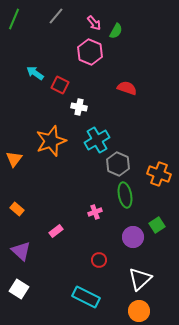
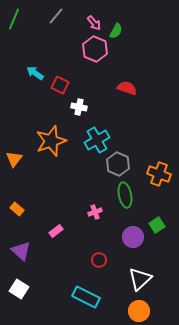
pink hexagon: moved 5 px right, 3 px up
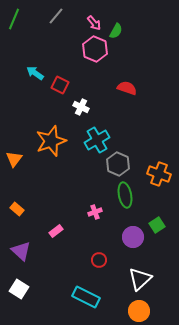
white cross: moved 2 px right; rotated 14 degrees clockwise
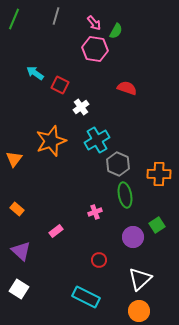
gray line: rotated 24 degrees counterclockwise
pink hexagon: rotated 15 degrees counterclockwise
white cross: rotated 28 degrees clockwise
orange cross: rotated 20 degrees counterclockwise
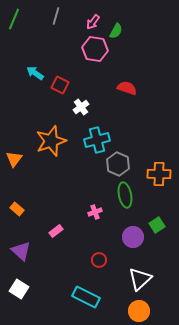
pink arrow: moved 1 px left, 1 px up; rotated 77 degrees clockwise
cyan cross: rotated 15 degrees clockwise
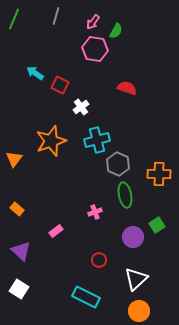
white triangle: moved 4 px left
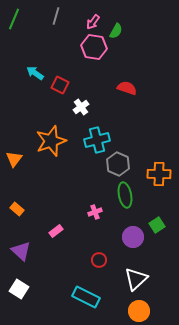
pink hexagon: moved 1 px left, 2 px up
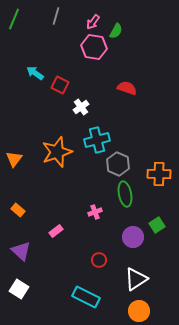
orange star: moved 6 px right, 11 px down
green ellipse: moved 1 px up
orange rectangle: moved 1 px right, 1 px down
white triangle: rotated 10 degrees clockwise
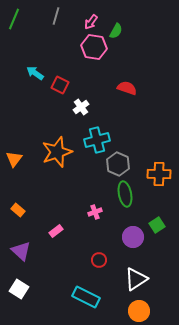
pink arrow: moved 2 px left
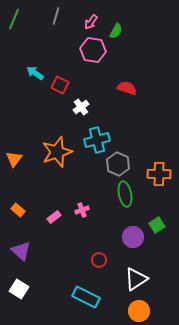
pink hexagon: moved 1 px left, 3 px down
pink cross: moved 13 px left, 2 px up
pink rectangle: moved 2 px left, 14 px up
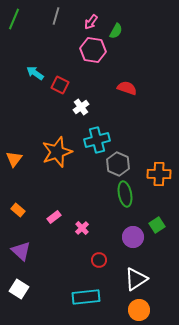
pink cross: moved 18 px down; rotated 24 degrees counterclockwise
cyan rectangle: rotated 32 degrees counterclockwise
orange circle: moved 1 px up
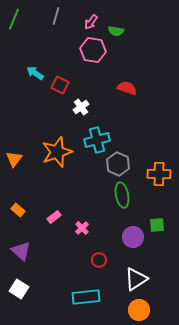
green semicircle: rotated 70 degrees clockwise
green ellipse: moved 3 px left, 1 px down
green square: rotated 28 degrees clockwise
